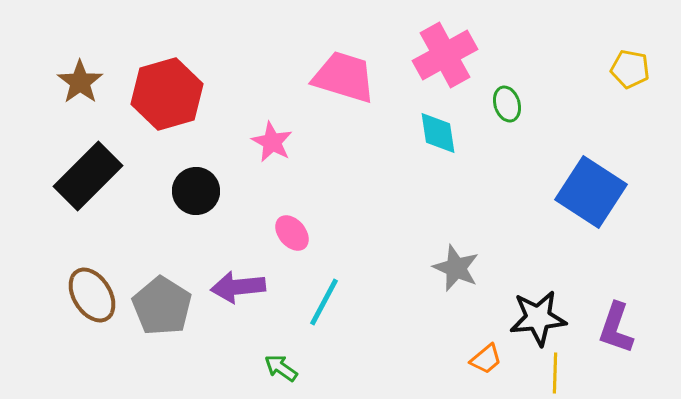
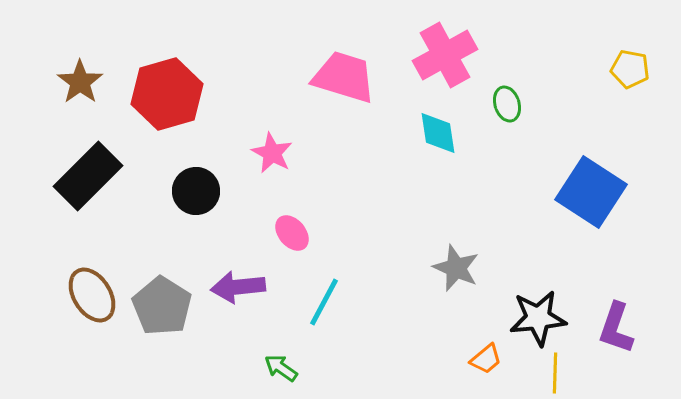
pink star: moved 11 px down
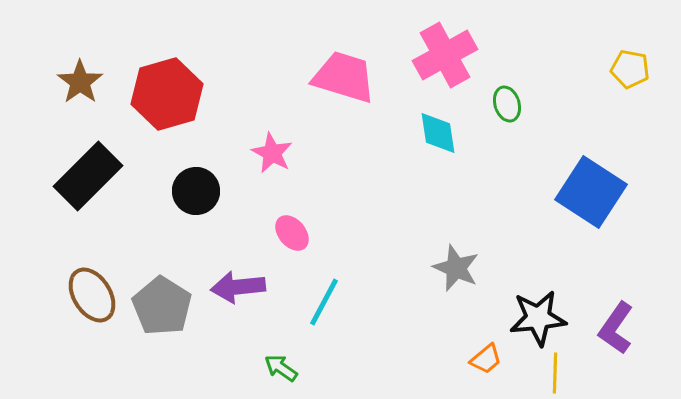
purple L-shape: rotated 16 degrees clockwise
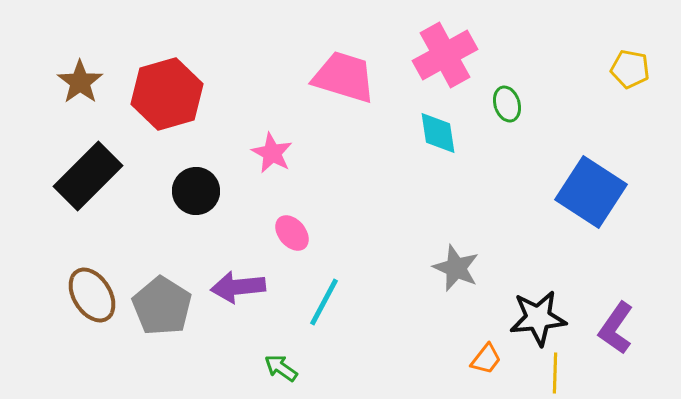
orange trapezoid: rotated 12 degrees counterclockwise
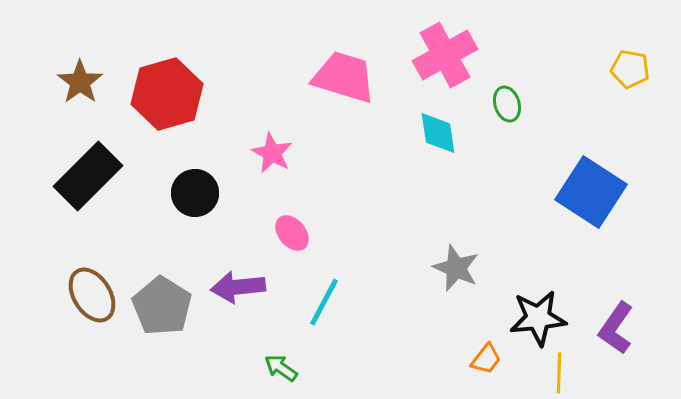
black circle: moved 1 px left, 2 px down
yellow line: moved 4 px right
